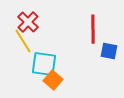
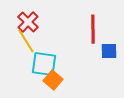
yellow line: moved 3 px right
blue square: rotated 12 degrees counterclockwise
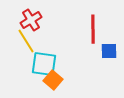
red cross: moved 3 px right, 2 px up; rotated 15 degrees clockwise
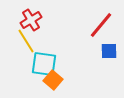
red line: moved 8 px right, 4 px up; rotated 40 degrees clockwise
